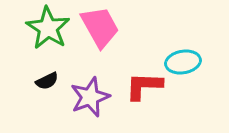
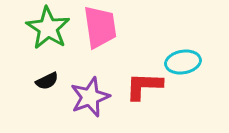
pink trapezoid: rotated 21 degrees clockwise
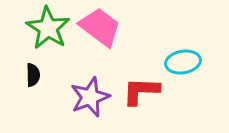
pink trapezoid: rotated 45 degrees counterclockwise
black semicircle: moved 14 px left, 6 px up; rotated 65 degrees counterclockwise
red L-shape: moved 3 px left, 5 px down
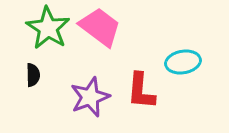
red L-shape: rotated 87 degrees counterclockwise
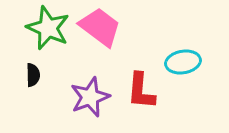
green star: rotated 9 degrees counterclockwise
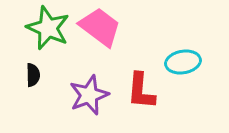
purple star: moved 1 px left, 2 px up
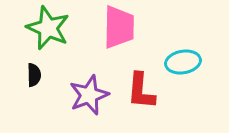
pink trapezoid: moved 19 px right; rotated 54 degrees clockwise
black semicircle: moved 1 px right
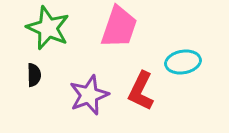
pink trapezoid: rotated 18 degrees clockwise
red L-shape: rotated 21 degrees clockwise
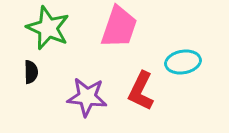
black semicircle: moved 3 px left, 3 px up
purple star: moved 2 px left, 2 px down; rotated 27 degrees clockwise
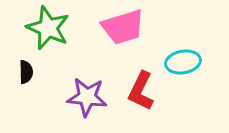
pink trapezoid: moved 4 px right; rotated 54 degrees clockwise
black semicircle: moved 5 px left
